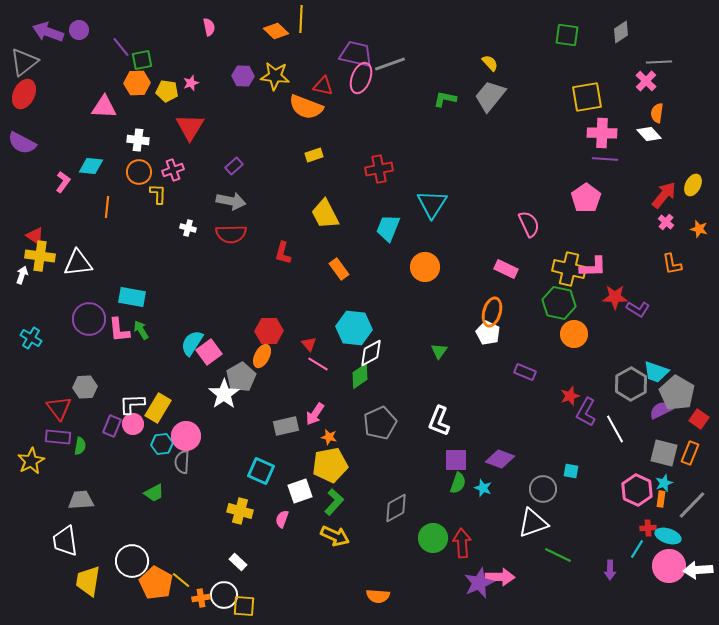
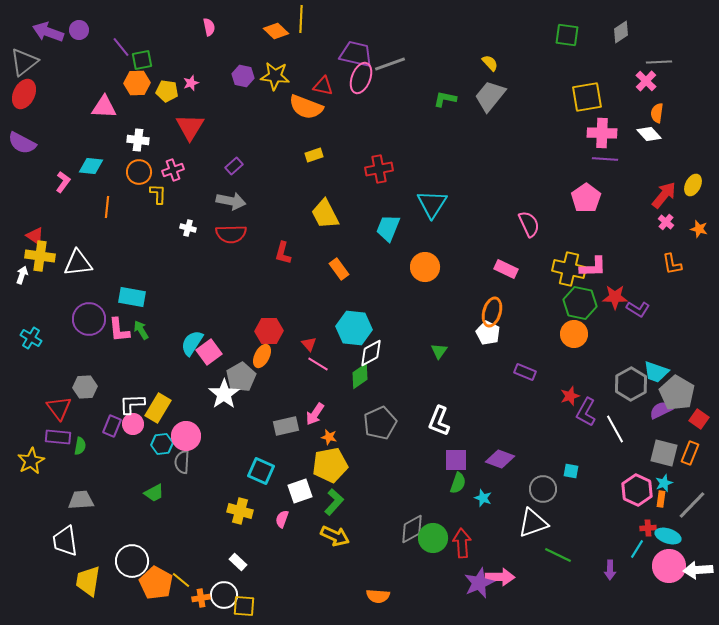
purple hexagon at (243, 76): rotated 10 degrees clockwise
green hexagon at (559, 303): moved 21 px right
cyan star at (483, 488): moved 10 px down
gray diamond at (396, 508): moved 16 px right, 21 px down
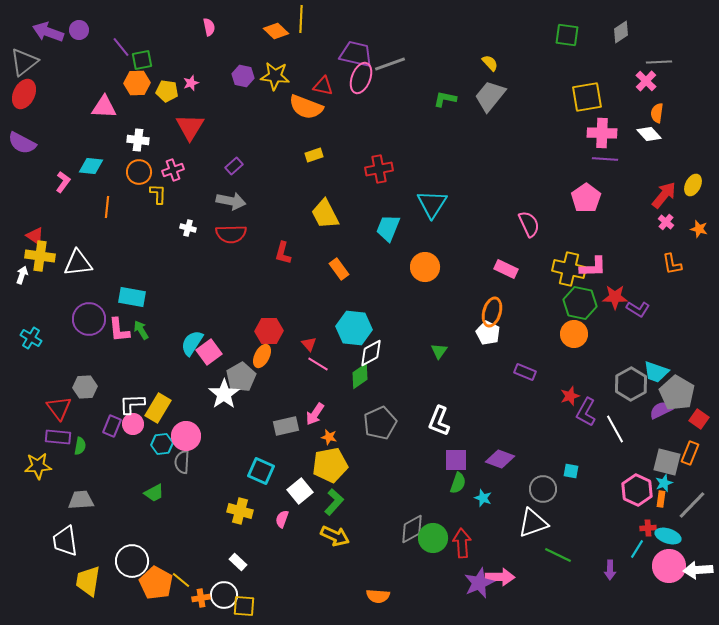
gray square at (664, 453): moved 3 px right, 9 px down
yellow star at (31, 461): moved 7 px right, 5 px down; rotated 24 degrees clockwise
white square at (300, 491): rotated 20 degrees counterclockwise
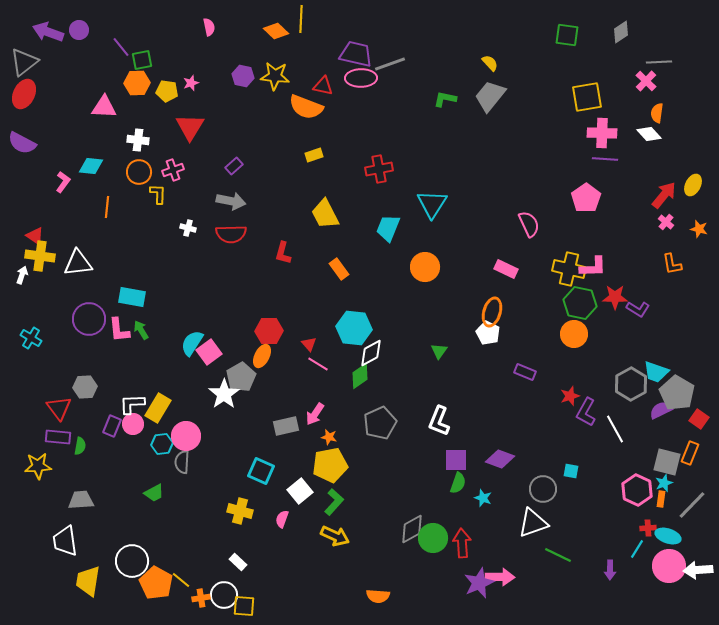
pink ellipse at (361, 78): rotated 68 degrees clockwise
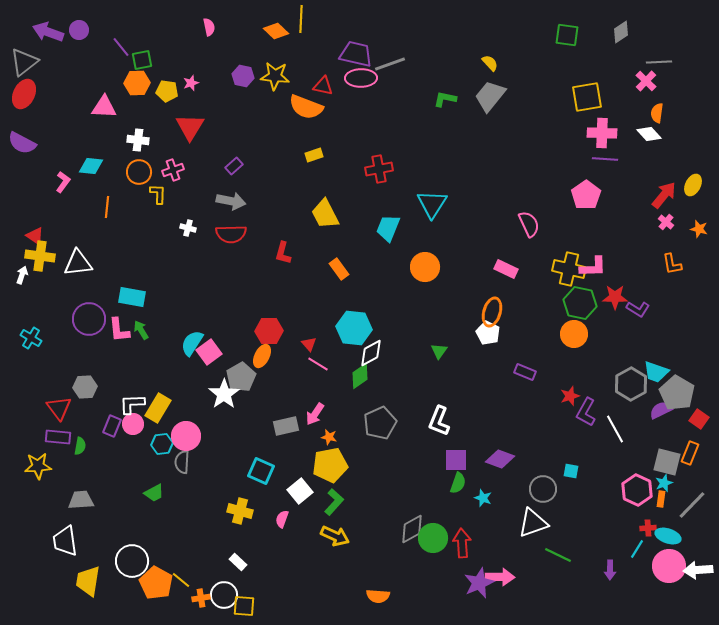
pink pentagon at (586, 198): moved 3 px up
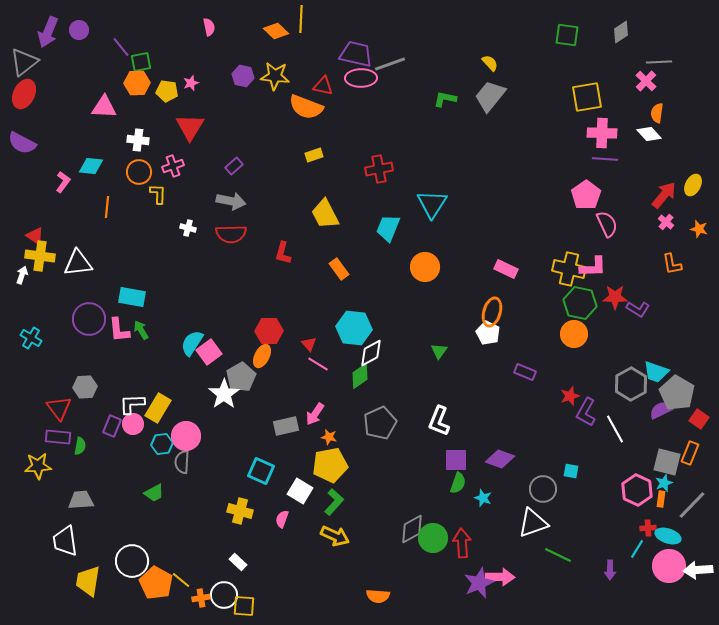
purple arrow at (48, 32): rotated 88 degrees counterclockwise
green square at (142, 60): moved 1 px left, 2 px down
pink cross at (173, 170): moved 4 px up
pink semicircle at (529, 224): moved 78 px right
white square at (300, 491): rotated 20 degrees counterclockwise
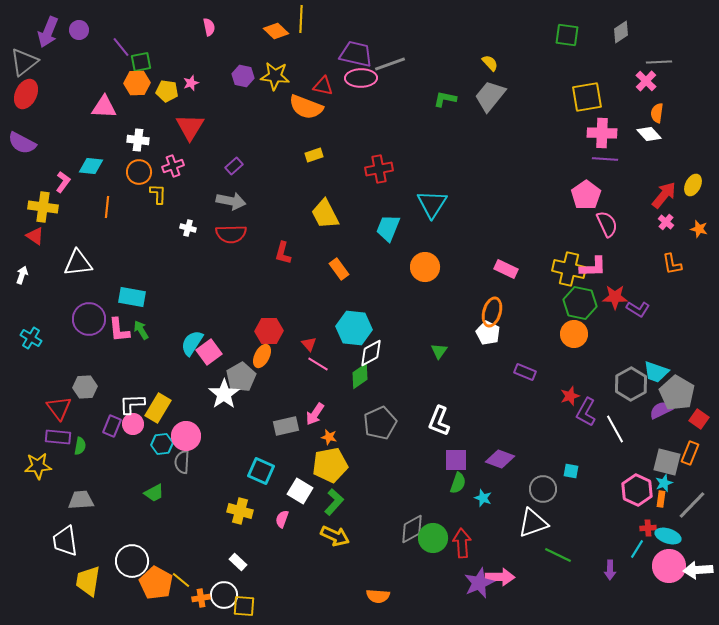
red ellipse at (24, 94): moved 2 px right
yellow cross at (40, 256): moved 3 px right, 49 px up
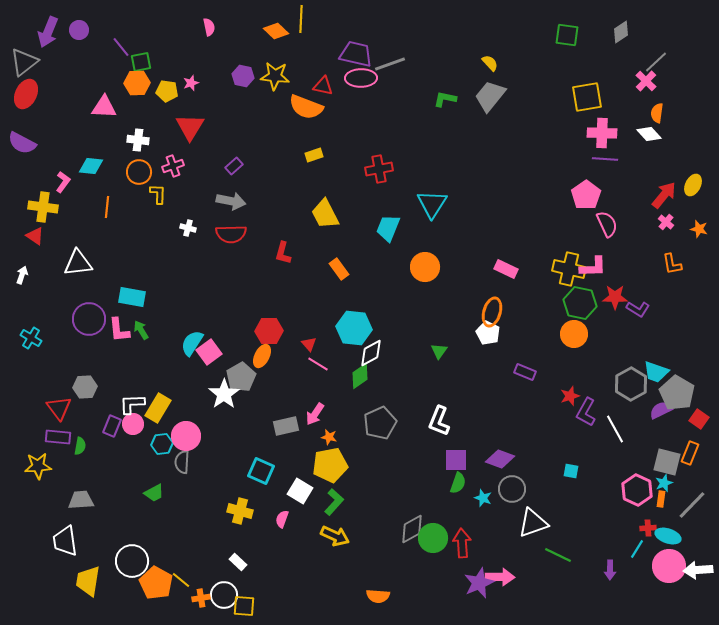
gray line at (659, 62): moved 3 px left; rotated 40 degrees counterclockwise
gray circle at (543, 489): moved 31 px left
